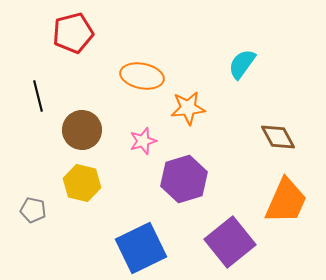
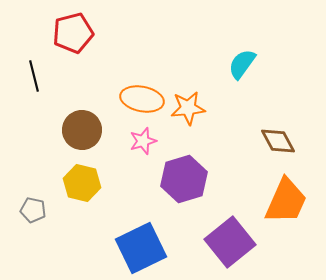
orange ellipse: moved 23 px down
black line: moved 4 px left, 20 px up
brown diamond: moved 4 px down
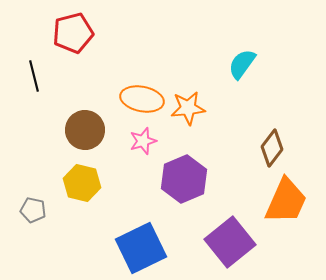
brown circle: moved 3 px right
brown diamond: moved 6 px left, 7 px down; rotated 66 degrees clockwise
purple hexagon: rotated 6 degrees counterclockwise
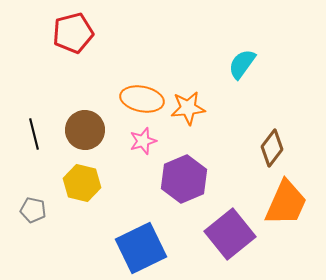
black line: moved 58 px down
orange trapezoid: moved 2 px down
purple square: moved 8 px up
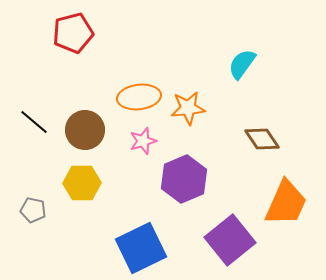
orange ellipse: moved 3 px left, 2 px up; rotated 18 degrees counterclockwise
black line: moved 12 px up; rotated 36 degrees counterclockwise
brown diamond: moved 10 px left, 9 px up; rotated 72 degrees counterclockwise
yellow hexagon: rotated 15 degrees counterclockwise
purple square: moved 6 px down
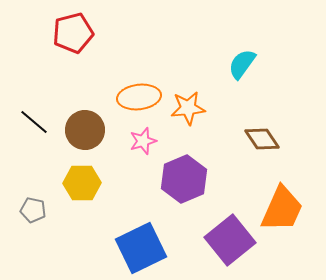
orange trapezoid: moved 4 px left, 6 px down
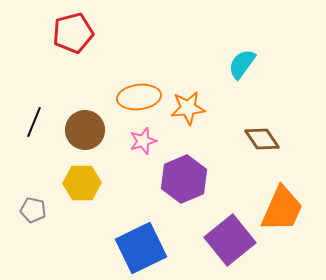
black line: rotated 72 degrees clockwise
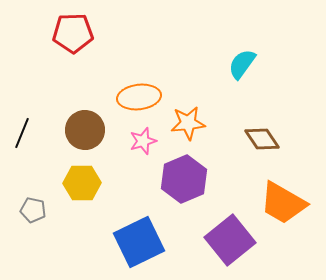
red pentagon: rotated 12 degrees clockwise
orange star: moved 15 px down
black line: moved 12 px left, 11 px down
orange trapezoid: moved 1 px right, 6 px up; rotated 96 degrees clockwise
blue square: moved 2 px left, 6 px up
